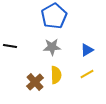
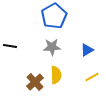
yellow line: moved 5 px right, 3 px down
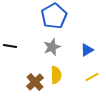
gray star: rotated 18 degrees counterclockwise
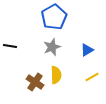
blue pentagon: moved 1 px down
brown cross: rotated 12 degrees counterclockwise
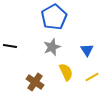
blue triangle: rotated 32 degrees counterclockwise
yellow semicircle: moved 10 px right, 3 px up; rotated 24 degrees counterclockwise
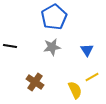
gray star: rotated 12 degrees clockwise
yellow semicircle: moved 9 px right, 18 px down
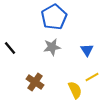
black line: moved 2 px down; rotated 40 degrees clockwise
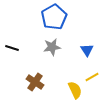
black line: moved 2 px right; rotated 32 degrees counterclockwise
